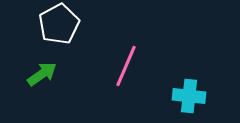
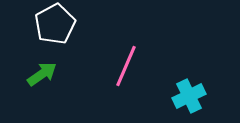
white pentagon: moved 4 px left
cyan cross: rotated 32 degrees counterclockwise
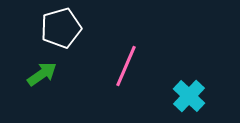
white pentagon: moved 6 px right, 4 px down; rotated 12 degrees clockwise
cyan cross: rotated 20 degrees counterclockwise
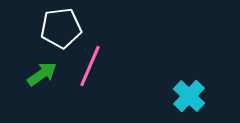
white pentagon: rotated 9 degrees clockwise
pink line: moved 36 px left
